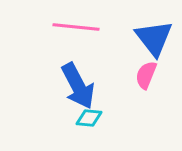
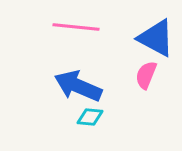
blue triangle: moved 2 px right; rotated 24 degrees counterclockwise
blue arrow: rotated 141 degrees clockwise
cyan diamond: moved 1 px right, 1 px up
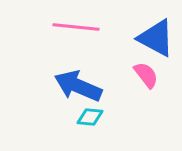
pink semicircle: rotated 120 degrees clockwise
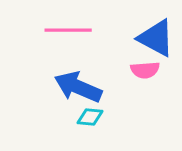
pink line: moved 8 px left, 3 px down; rotated 6 degrees counterclockwise
pink semicircle: moved 1 px left, 5 px up; rotated 124 degrees clockwise
blue arrow: moved 1 px down
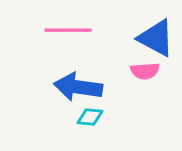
pink semicircle: moved 1 px down
blue arrow: rotated 15 degrees counterclockwise
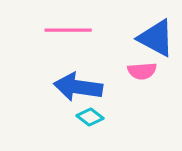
pink semicircle: moved 3 px left
cyan diamond: rotated 32 degrees clockwise
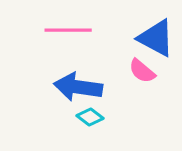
pink semicircle: rotated 44 degrees clockwise
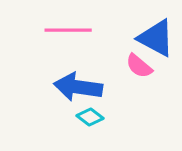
pink semicircle: moved 3 px left, 5 px up
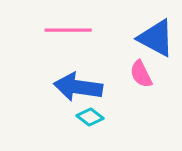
pink semicircle: moved 2 px right, 8 px down; rotated 24 degrees clockwise
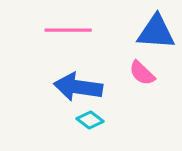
blue triangle: moved 6 px up; rotated 24 degrees counterclockwise
pink semicircle: moved 1 px right, 1 px up; rotated 20 degrees counterclockwise
cyan diamond: moved 3 px down
